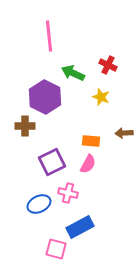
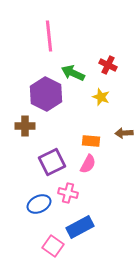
purple hexagon: moved 1 px right, 3 px up
pink square: moved 3 px left, 3 px up; rotated 20 degrees clockwise
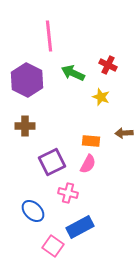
purple hexagon: moved 19 px left, 14 px up
blue ellipse: moved 6 px left, 7 px down; rotated 70 degrees clockwise
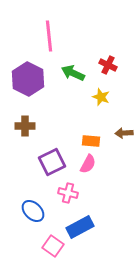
purple hexagon: moved 1 px right, 1 px up
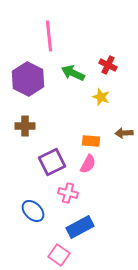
pink square: moved 6 px right, 9 px down
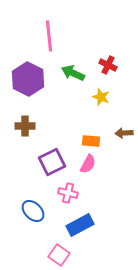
blue rectangle: moved 2 px up
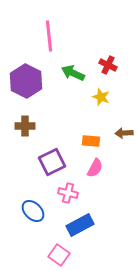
purple hexagon: moved 2 px left, 2 px down
pink semicircle: moved 7 px right, 4 px down
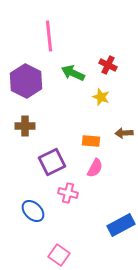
blue rectangle: moved 41 px right
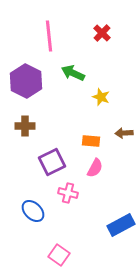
red cross: moved 6 px left, 32 px up; rotated 18 degrees clockwise
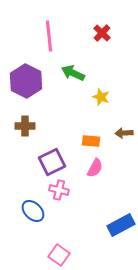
pink cross: moved 9 px left, 3 px up
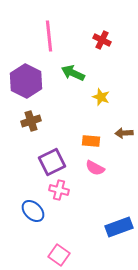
red cross: moved 7 px down; rotated 18 degrees counterclockwise
brown cross: moved 6 px right, 5 px up; rotated 18 degrees counterclockwise
pink semicircle: rotated 90 degrees clockwise
blue rectangle: moved 2 px left, 2 px down; rotated 8 degrees clockwise
